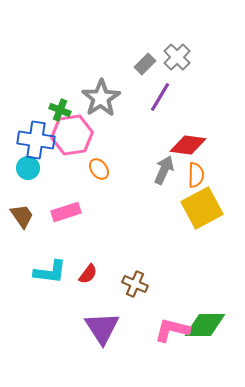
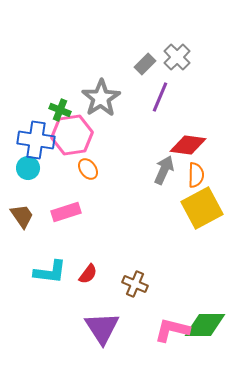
purple line: rotated 8 degrees counterclockwise
orange ellipse: moved 11 px left
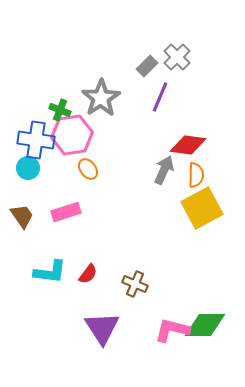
gray rectangle: moved 2 px right, 2 px down
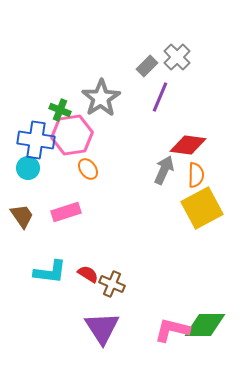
red semicircle: rotated 95 degrees counterclockwise
brown cross: moved 23 px left
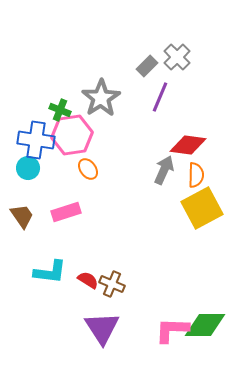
red semicircle: moved 6 px down
pink L-shape: rotated 12 degrees counterclockwise
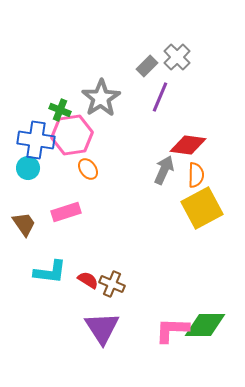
brown trapezoid: moved 2 px right, 8 px down
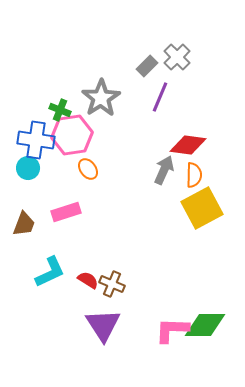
orange semicircle: moved 2 px left
brown trapezoid: rotated 56 degrees clockwise
cyan L-shape: rotated 32 degrees counterclockwise
purple triangle: moved 1 px right, 3 px up
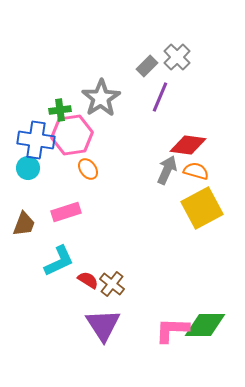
green cross: rotated 30 degrees counterclockwise
gray arrow: moved 3 px right
orange semicircle: moved 2 px right, 4 px up; rotated 75 degrees counterclockwise
cyan L-shape: moved 9 px right, 11 px up
brown cross: rotated 15 degrees clockwise
